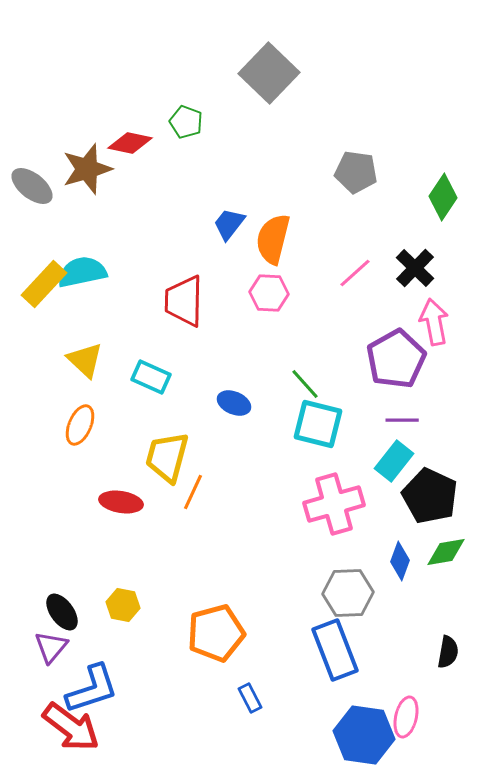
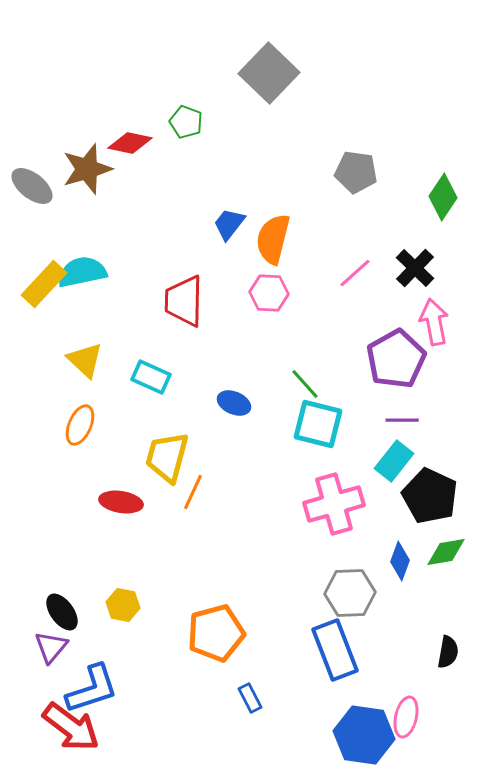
gray hexagon at (348, 593): moved 2 px right
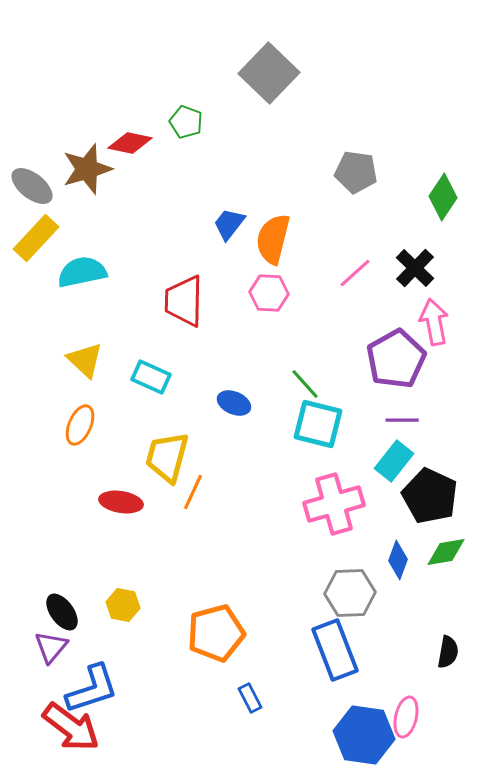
yellow rectangle at (44, 284): moved 8 px left, 46 px up
blue diamond at (400, 561): moved 2 px left, 1 px up
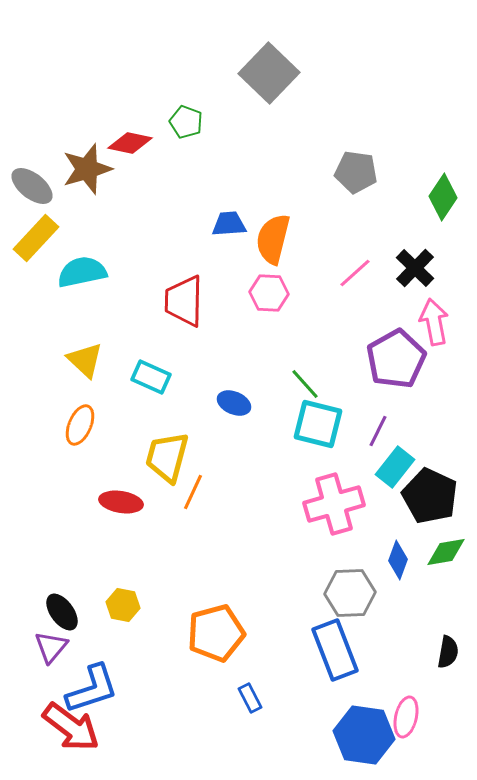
blue trapezoid at (229, 224): rotated 48 degrees clockwise
purple line at (402, 420): moved 24 px left, 11 px down; rotated 64 degrees counterclockwise
cyan rectangle at (394, 461): moved 1 px right, 6 px down
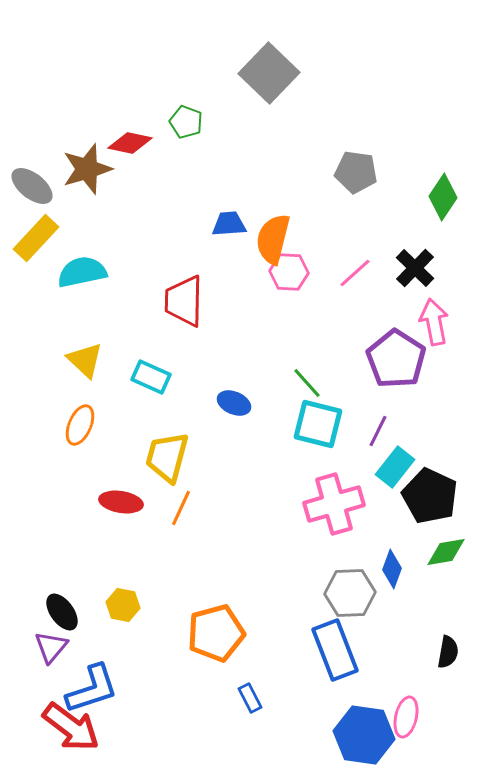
pink hexagon at (269, 293): moved 20 px right, 21 px up
purple pentagon at (396, 359): rotated 10 degrees counterclockwise
green line at (305, 384): moved 2 px right, 1 px up
orange line at (193, 492): moved 12 px left, 16 px down
blue diamond at (398, 560): moved 6 px left, 9 px down
